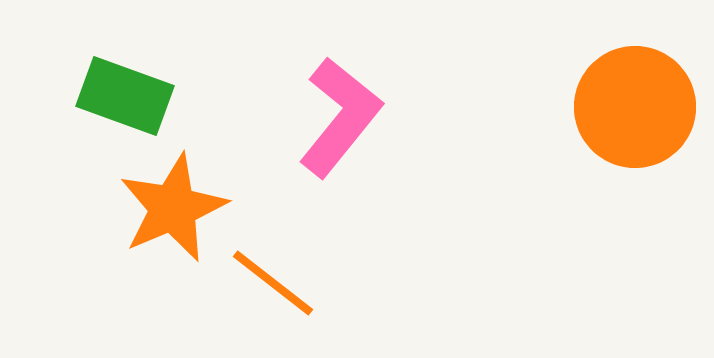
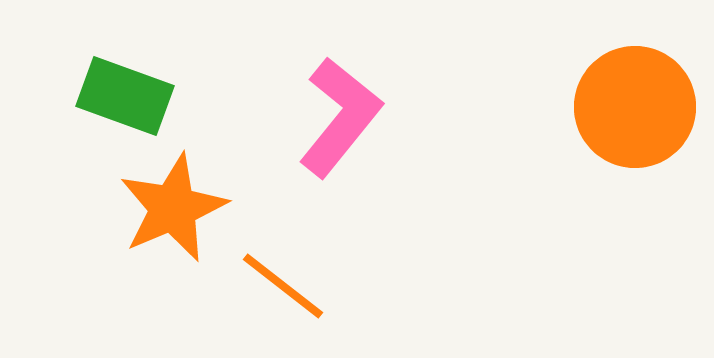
orange line: moved 10 px right, 3 px down
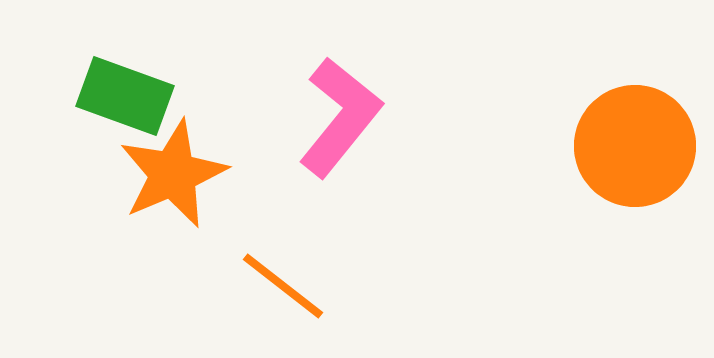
orange circle: moved 39 px down
orange star: moved 34 px up
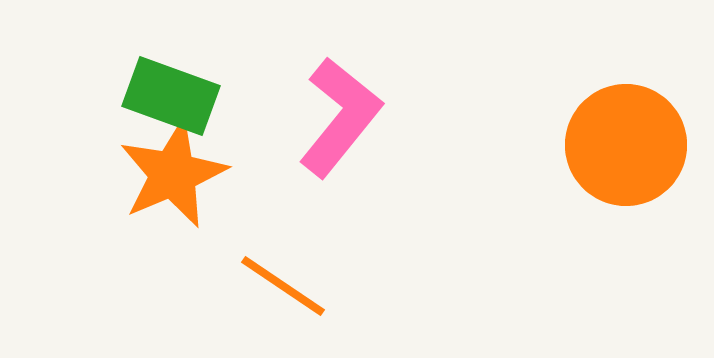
green rectangle: moved 46 px right
orange circle: moved 9 px left, 1 px up
orange line: rotated 4 degrees counterclockwise
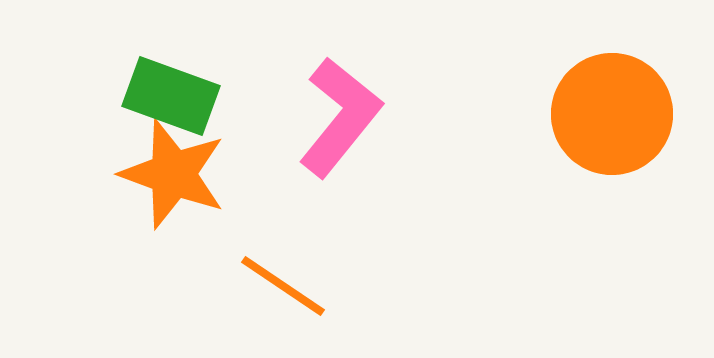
orange circle: moved 14 px left, 31 px up
orange star: rotated 29 degrees counterclockwise
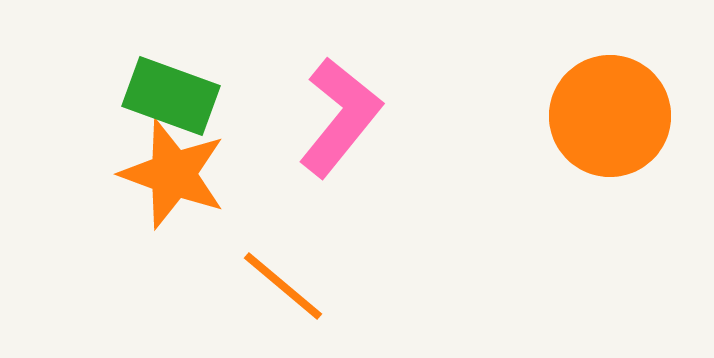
orange circle: moved 2 px left, 2 px down
orange line: rotated 6 degrees clockwise
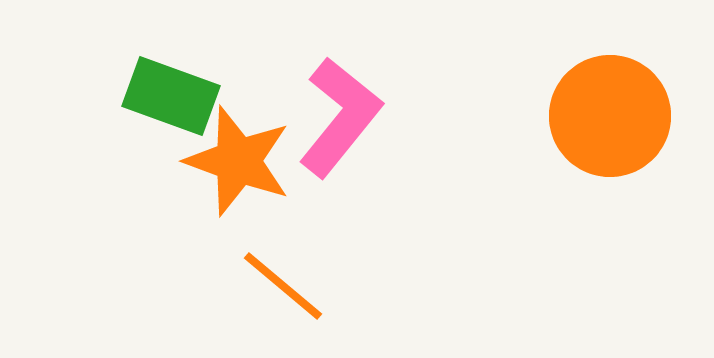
orange star: moved 65 px right, 13 px up
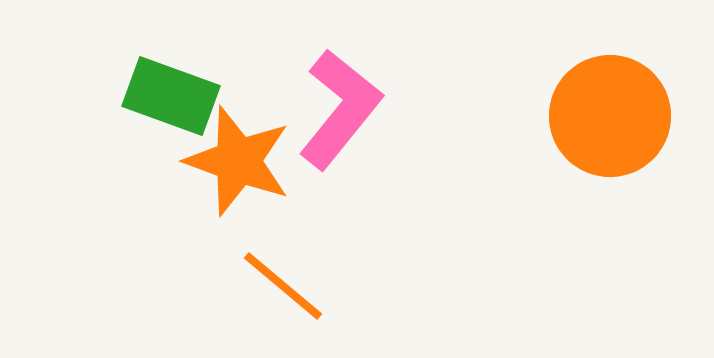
pink L-shape: moved 8 px up
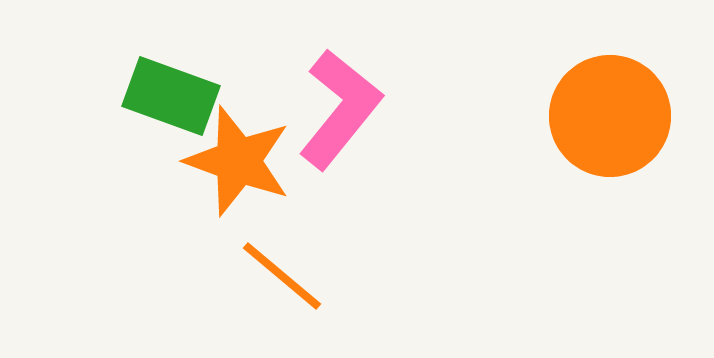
orange line: moved 1 px left, 10 px up
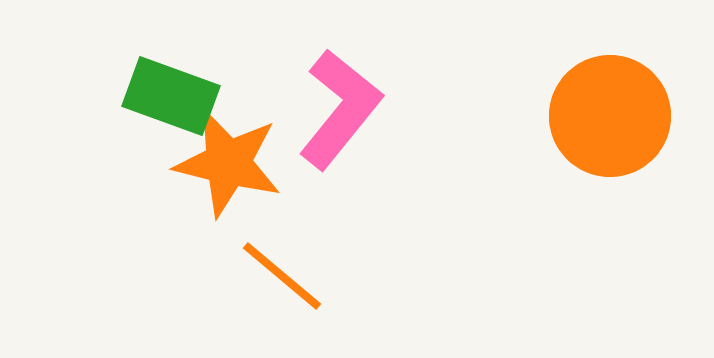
orange star: moved 10 px left, 2 px down; rotated 6 degrees counterclockwise
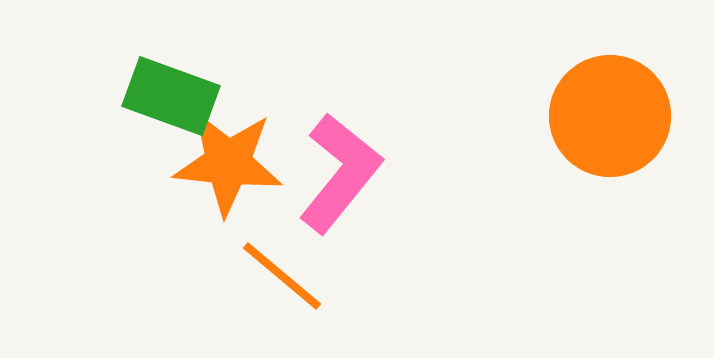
pink L-shape: moved 64 px down
orange star: rotated 8 degrees counterclockwise
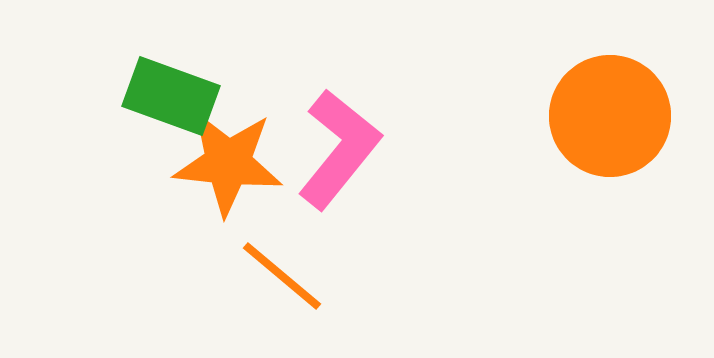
pink L-shape: moved 1 px left, 24 px up
